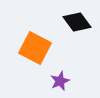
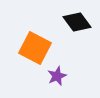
purple star: moved 3 px left, 5 px up
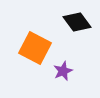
purple star: moved 6 px right, 5 px up
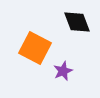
black diamond: rotated 16 degrees clockwise
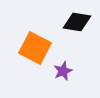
black diamond: rotated 60 degrees counterclockwise
